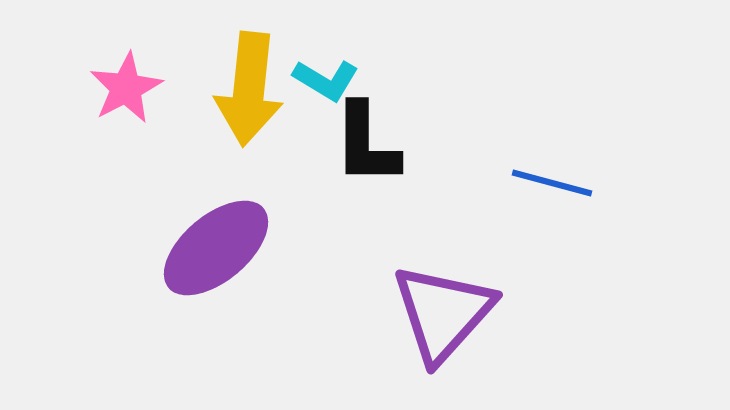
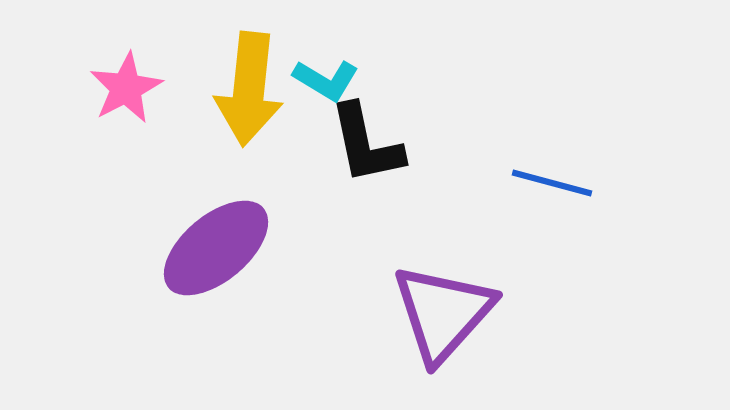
black L-shape: rotated 12 degrees counterclockwise
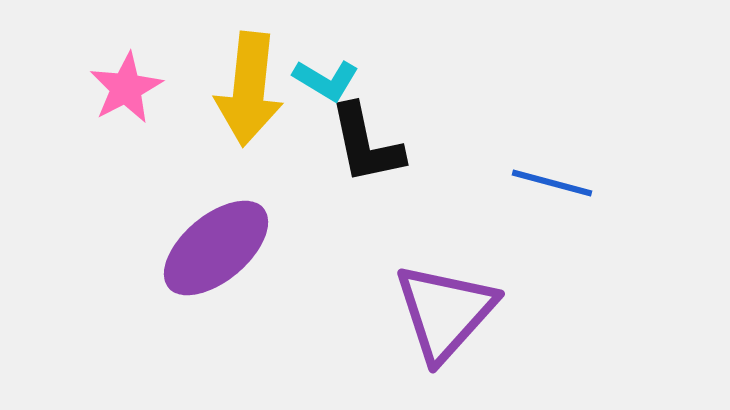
purple triangle: moved 2 px right, 1 px up
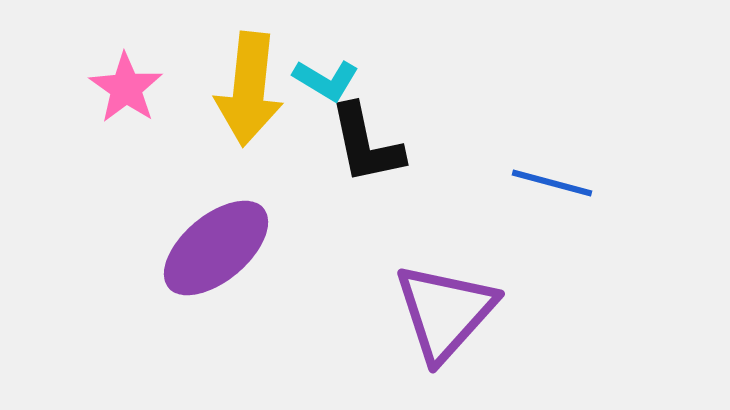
pink star: rotated 10 degrees counterclockwise
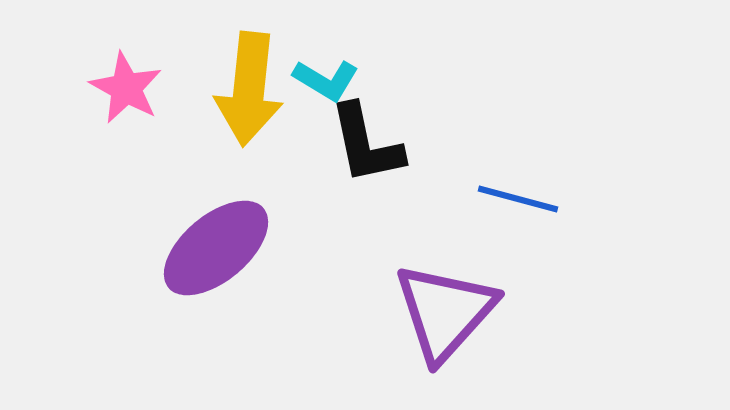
pink star: rotated 6 degrees counterclockwise
blue line: moved 34 px left, 16 px down
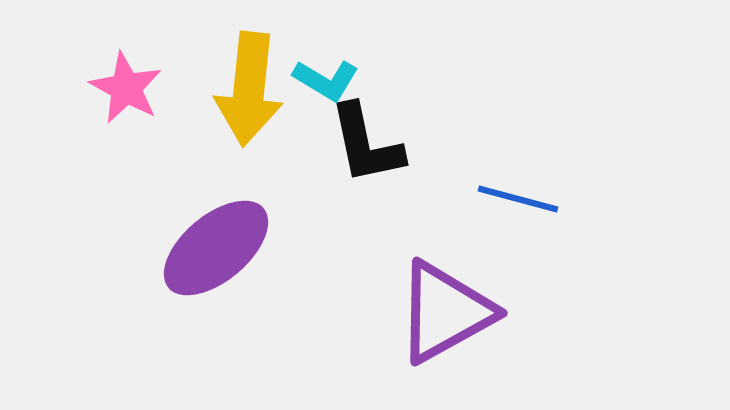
purple triangle: rotated 19 degrees clockwise
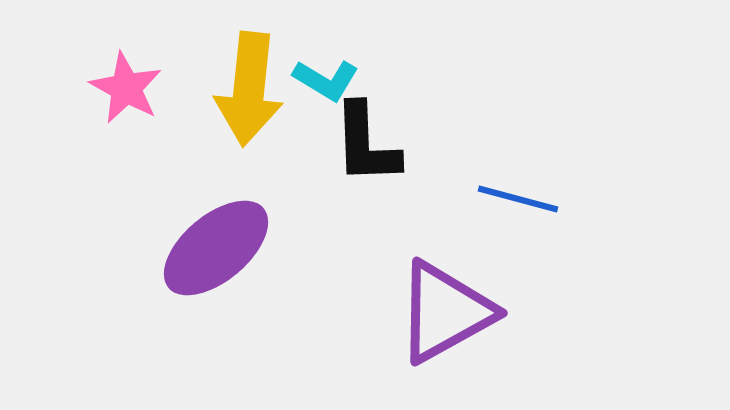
black L-shape: rotated 10 degrees clockwise
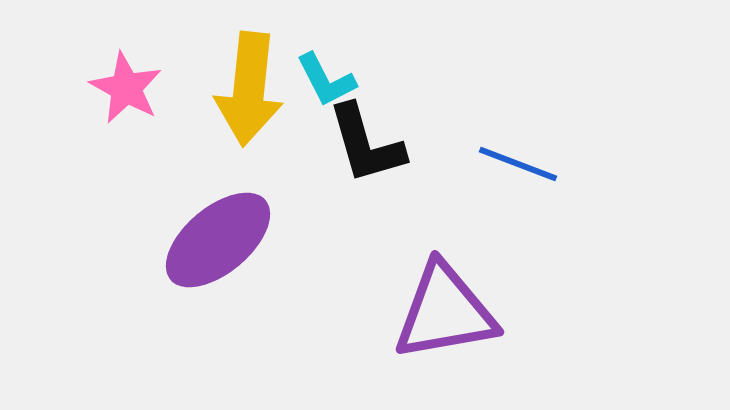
cyan L-shape: rotated 32 degrees clockwise
black L-shape: rotated 14 degrees counterclockwise
blue line: moved 35 px up; rotated 6 degrees clockwise
purple ellipse: moved 2 px right, 8 px up
purple triangle: rotated 19 degrees clockwise
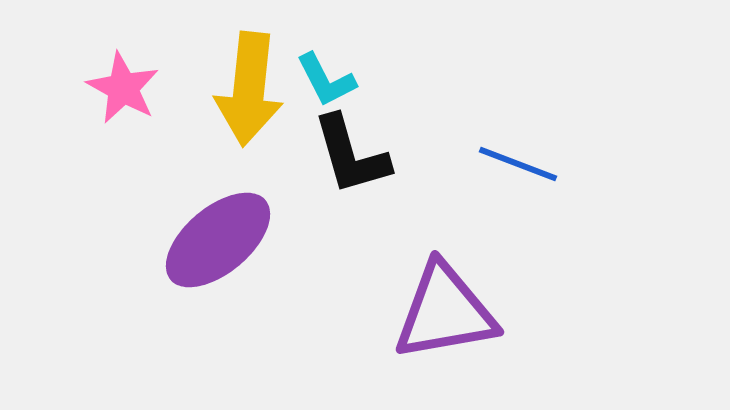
pink star: moved 3 px left
black L-shape: moved 15 px left, 11 px down
